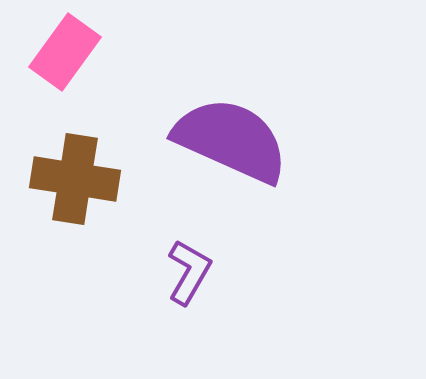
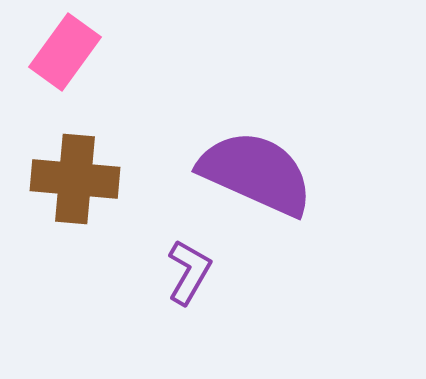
purple semicircle: moved 25 px right, 33 px down
brown cross: rotated 4 degrees counterclockwise
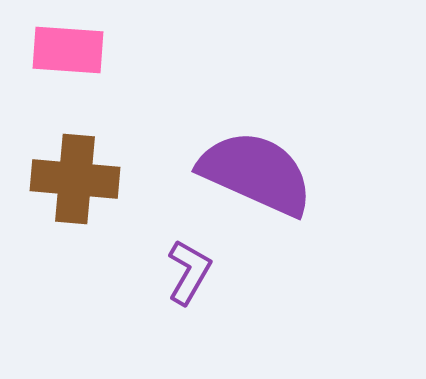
pink rectangle: moved 3 px right, 2 px up; rotated 58 degrees clockwise
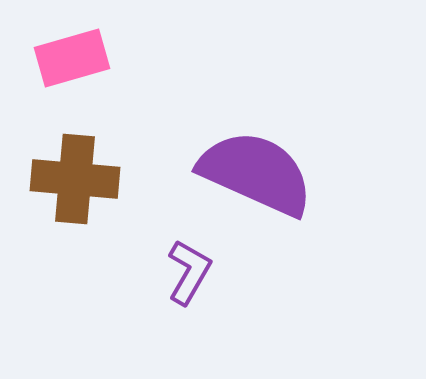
pink rectangle: moved 4 px right, 8 px down; rotated 20 degrees counterclockwise
